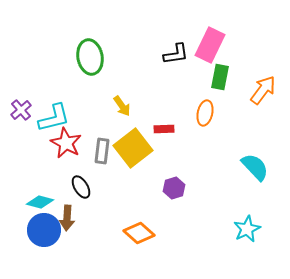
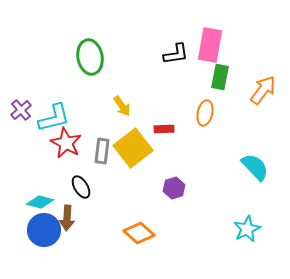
pink rectangle: rotated 16 degrees counterclockwise
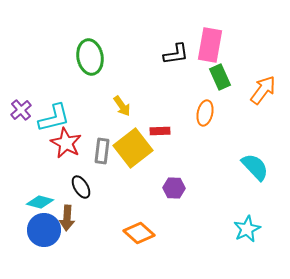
green rectangle: rotated 35 degrees counterclockwise
red rectangle: moved 4 px left, 2 px down
purple hexagon: rotated 20 degrees clockwise
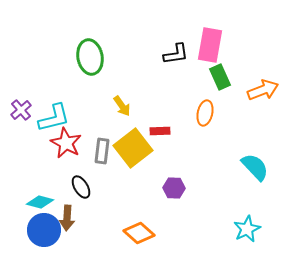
orange arrow: rotated 32 degrees clockwise
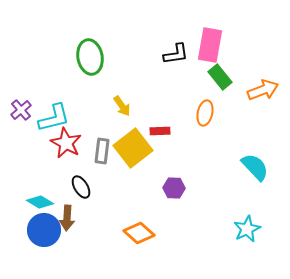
green rectangle: rotated 15 degrees counterclockwise
cyan diamond: rotated 16 degrees clockwise
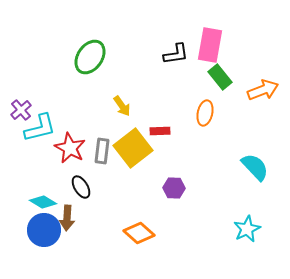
green ellipse: rotated 44 degrees clockwise
cyan L-shape: moved 14 px left, 10 px down
red star: moved 4 px right, 5 px down
cyan diamond: moved 3 px right
